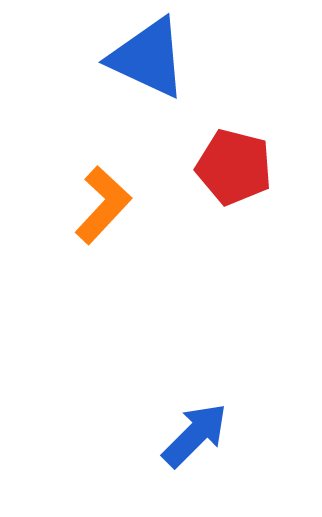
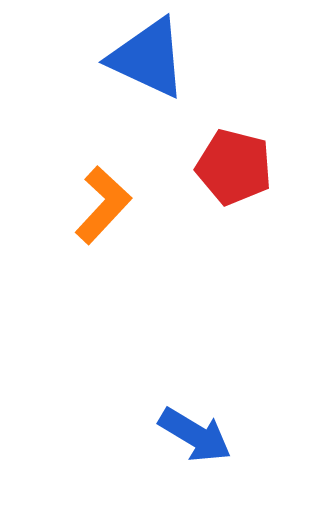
blue arrow: rotated 76 degrees clockwise
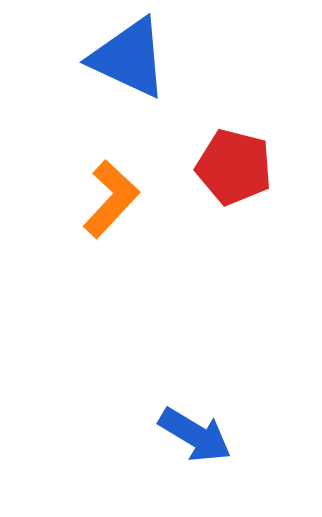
blue triangle: moved 19 px left
orange L-shape: moved 8 px right, 6 px up
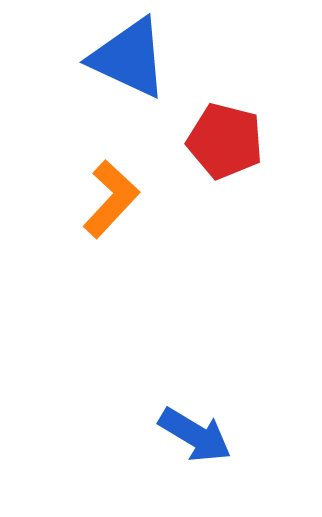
red pentagon: moved 9 px left, 26 px up
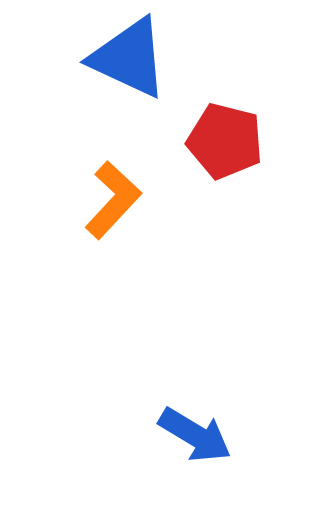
orange L-shape: moved 2 px right, 1 px down
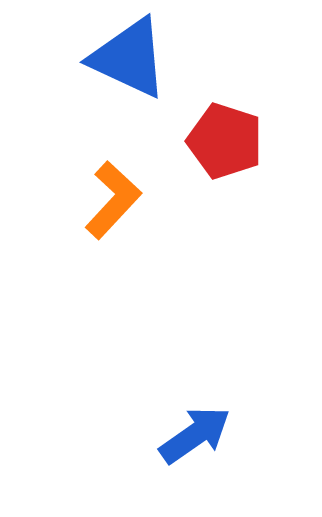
red pentagon: rotated 4 degrees clockwise
blue arrow: rotated 66 degrees counterclockwise
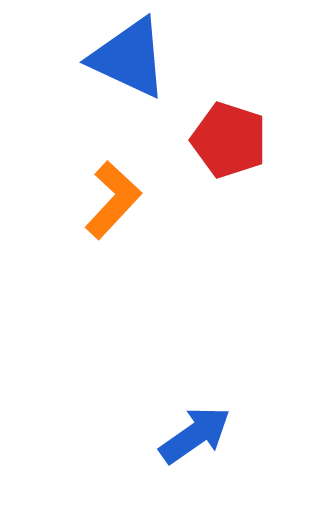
red pentagon: moved 4 px right, 1 px up
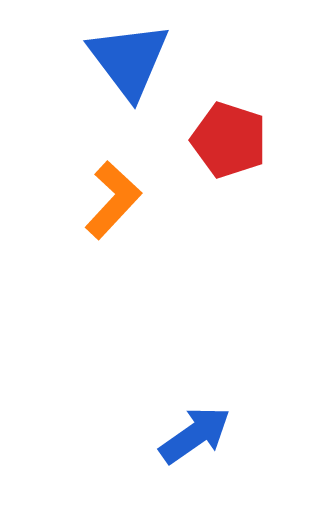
blue triangle: moved 2 px down; rotated 28 degrees clockwise
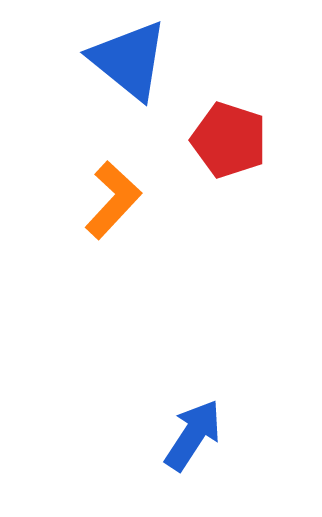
blue triangle: rotated 14 degrees counterclockwise
blue arrow: moved 2 px left; rotated 22 degrees counterclockwise
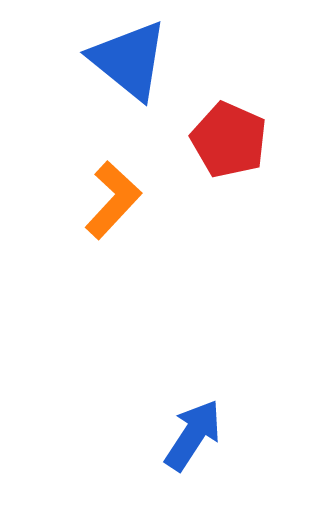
red pentagon: rotated 6 degrees clockwise
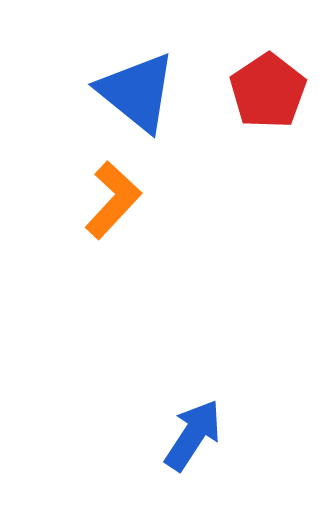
blue triangle: moved 8 px right, 32 px down
red pentagon: moved 39 px right, 49 px up; rotated 14 degrees clockwise
